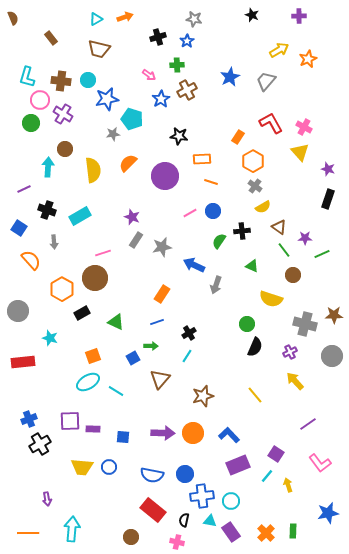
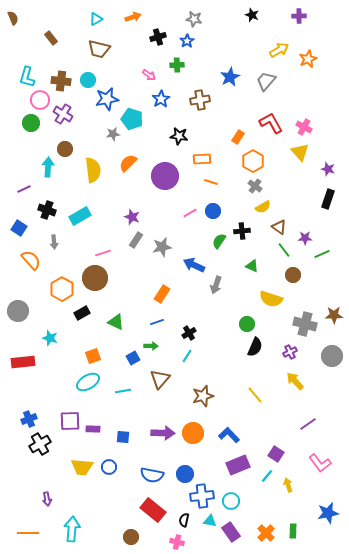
orange arrow at (125, 17): moved 8 px right
brown cross at (187, 90): moved 13 px right, 10 px down; rotated 18 degrees clockwise
cyan line at (116, 391): moved 7 px right; rotated 42 degrees counterclockwise
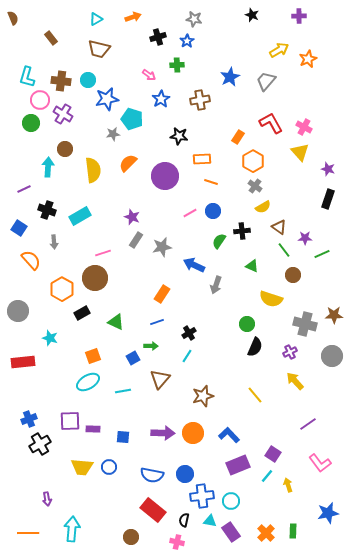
purple square at (276, 454): moved 3 px left
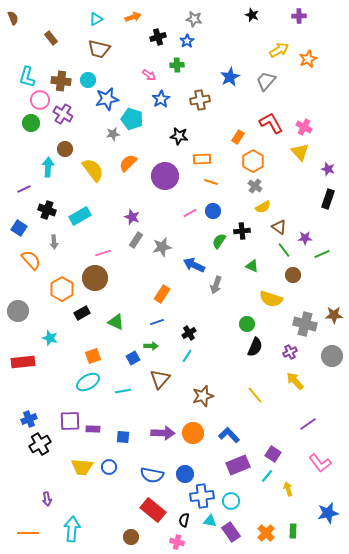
yellow semicircle at (93, 170): rotated 30 degrees counterclockwise
yellow arrow at (288, 485): moved 4 px down
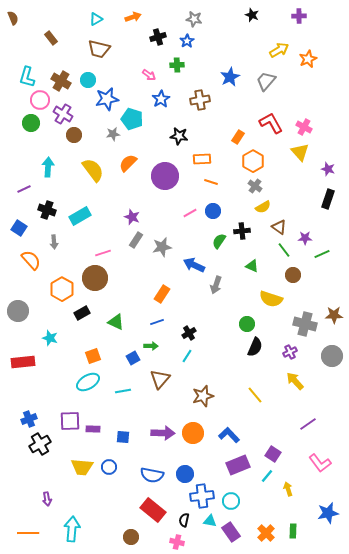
brown cross at (61, 81): rotated 24 degrees clockwise
brown circle at (65, 149): moved 9 px right, 14 px up
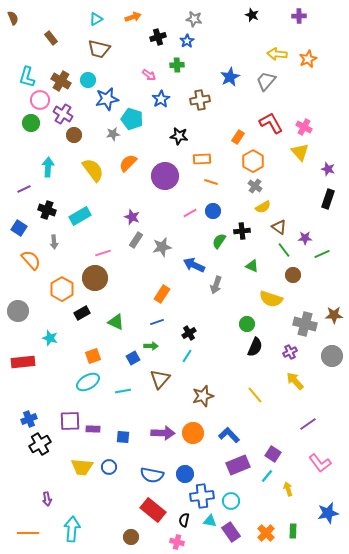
yellow arrow at (279, 50): moved 2 px left, 4 px down; rotated 144 degrees counterclockwise
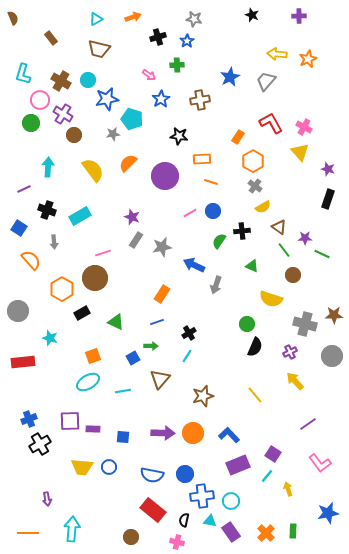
cyan L-shape at (27, 77): moved 4 px left, 3 px up
green line at (322, 254): rotated 49 degrees clockwise
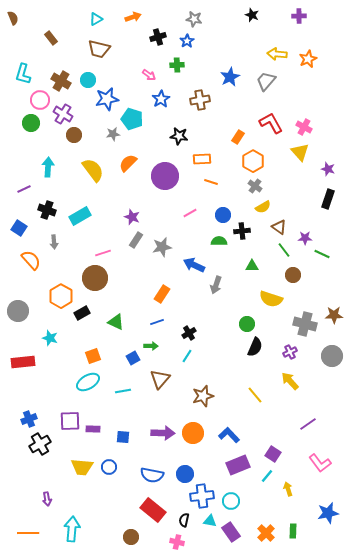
blue circle at (213, 211): moved 10 px right, 4 px down
green semicircle at (219, 241): rotated 56 degrees clockwise
green triangle at (252, 266): rotated 24 degrees counterclockwise
orange hexagon at (62, 289): moved 1 px left, 7 px down
yellow arrow at (295, 381): moved 5 px left
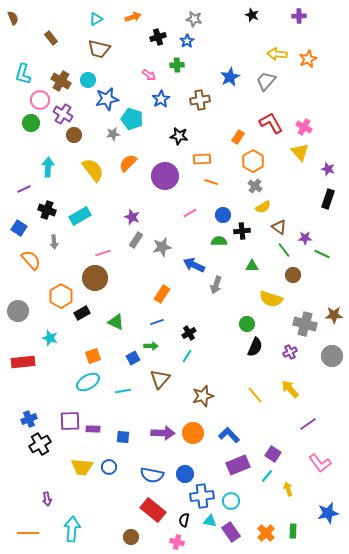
yellow arrow at (290, 381): moved 8 px down
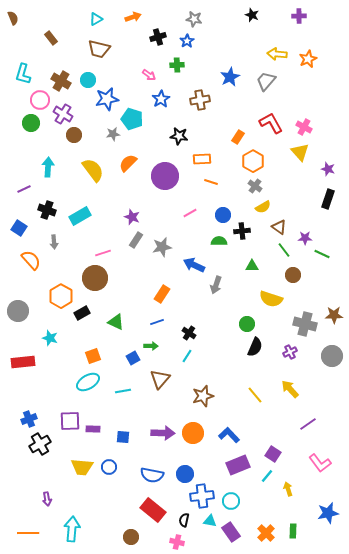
black cross at (189, 333): rotated 24 degrees counterclockwise
